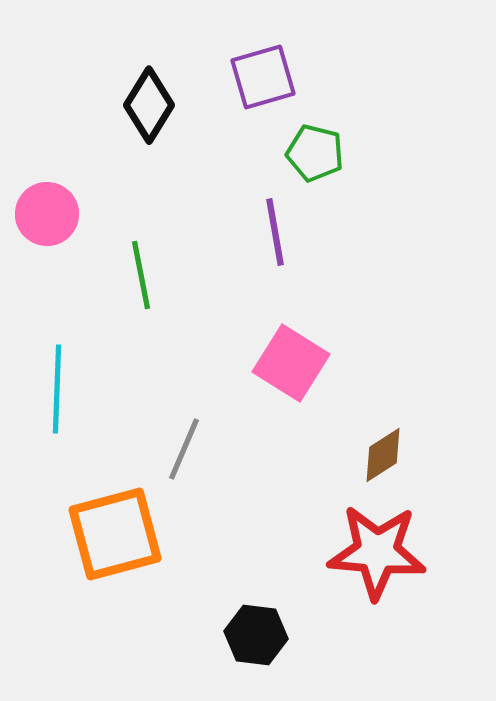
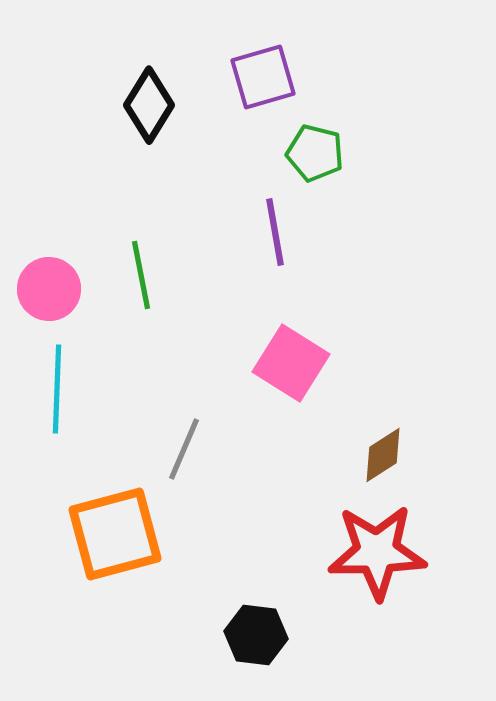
pink circle: moved 2 px right, 75 px down
red star: rotated 6 degrees counterclockwise
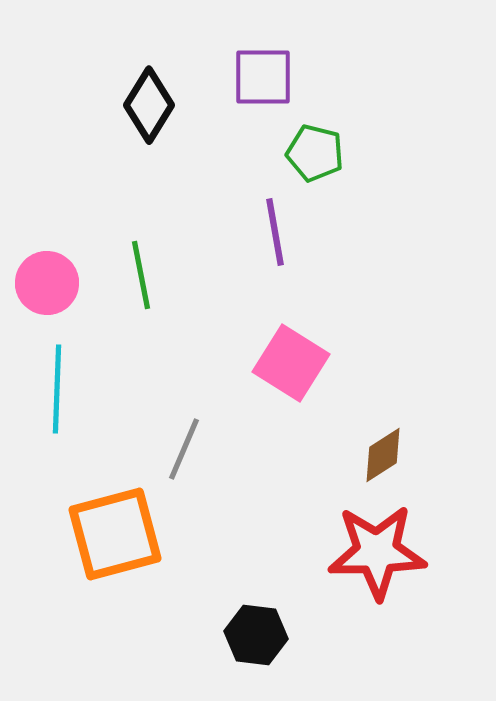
purple square: rotated 16 degrees clockwise
pink circle: moved 2 px left, 6 px up
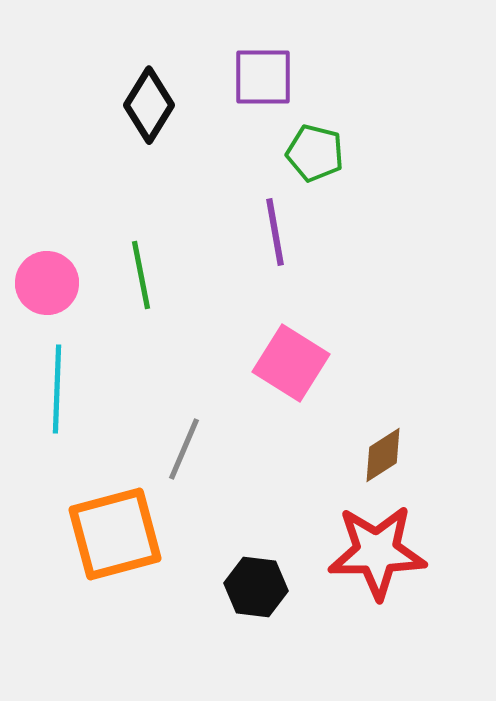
black hexagon: moved 48 px up
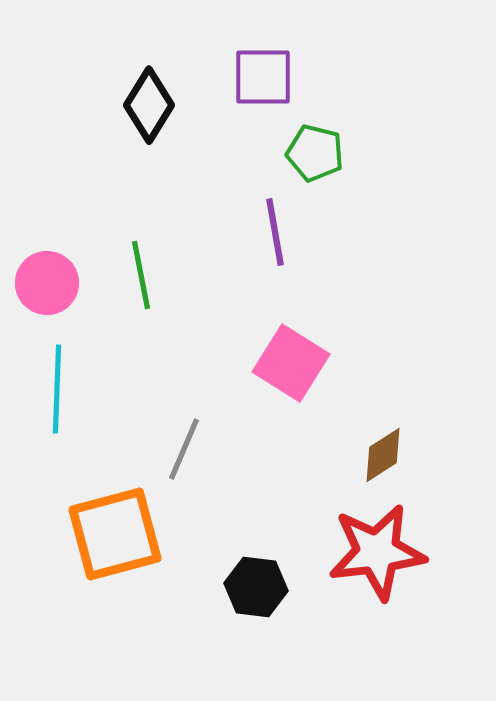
red star: rotated 6 degrees counterclockwise
